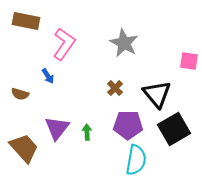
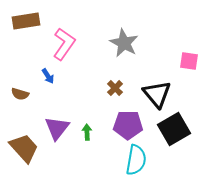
brown rectangle: rotated 20 degrees counterclockwise
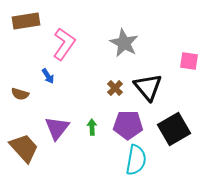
black triangle: moved 9 px left, 7 px up
green arrow: moved 5 px right, 5 px up
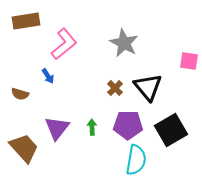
pink L-shape: rotated 16 degrees clockwise
black square: moved 3 px left, 1 px down
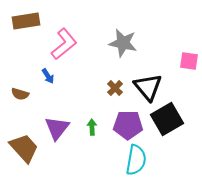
gray star: moved 1 px left; rotated 16 degrees counterclockwise
black square: moved 4 px left, 11 px up
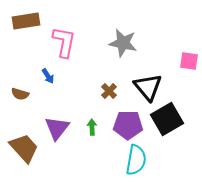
pink L-shape: moved 2 px up; rotated 40 degrees counterclockwise
brown cross: moved 6 px left, 3 px down
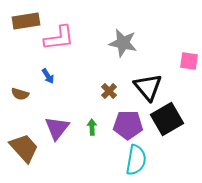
pink L-shape: moved 5 px left, 4 px up; rotated 72 degrees clockwise
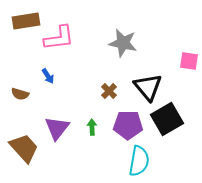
cyan semicircle: moved 3 px right, 1 px down
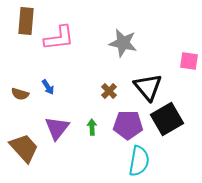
brown rectangle: rotated 76 degrees counterclockwise
blue arrow: moved 11 px down
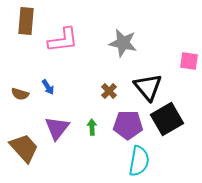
pink L-shape: moved 4 px right, 2 px down
